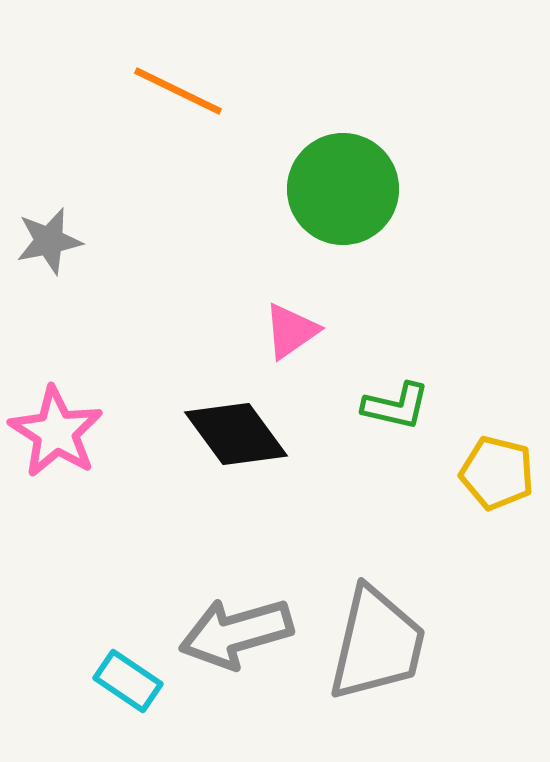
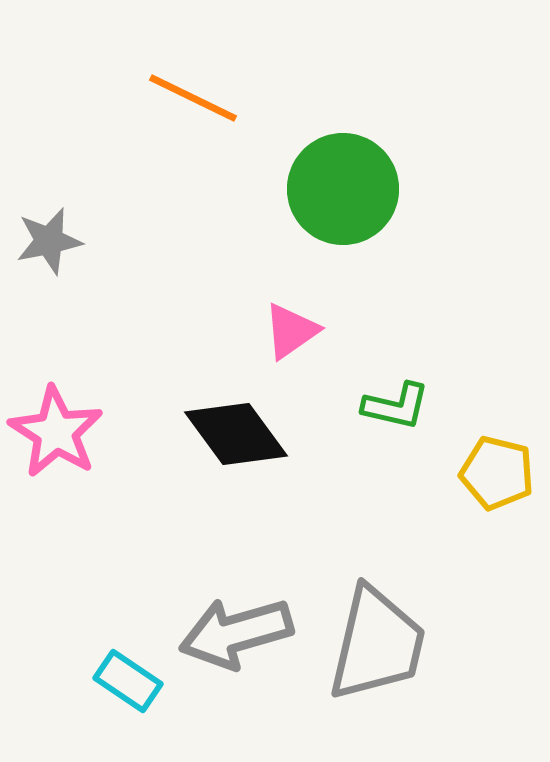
orange line: moved 15 px right, 7 px down
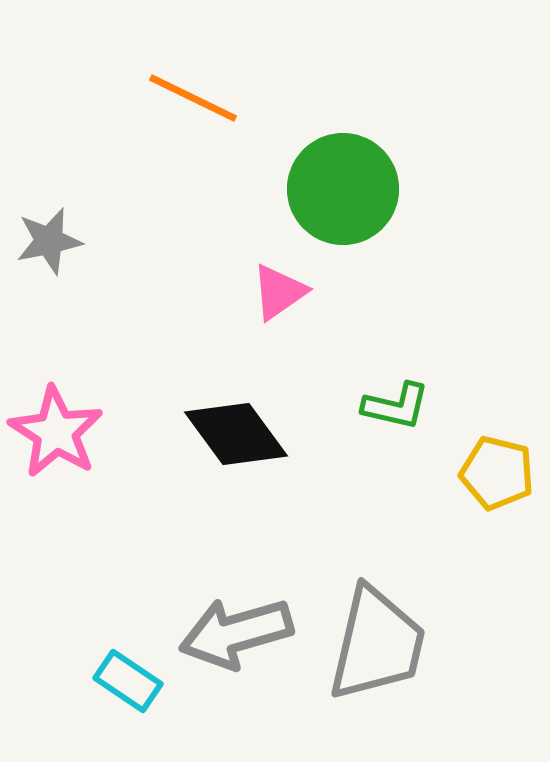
pink triangle: moved 12 px left, 39 px up
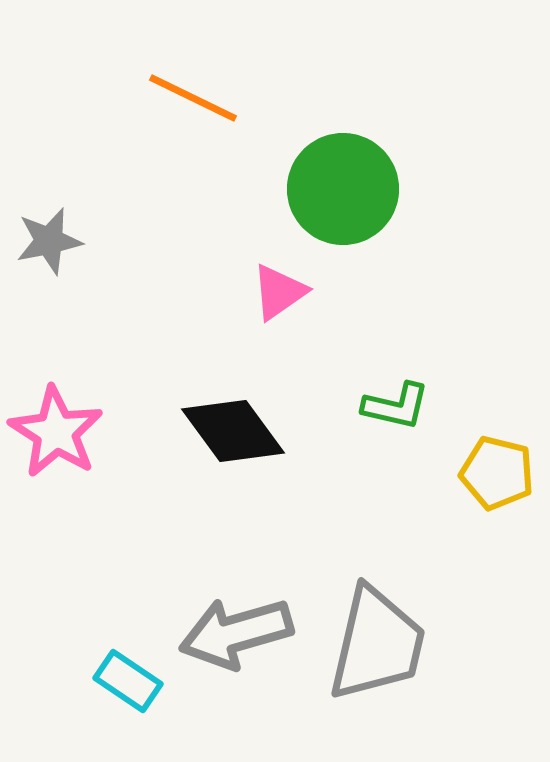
black diamond: moved 3 px left, 3 px up
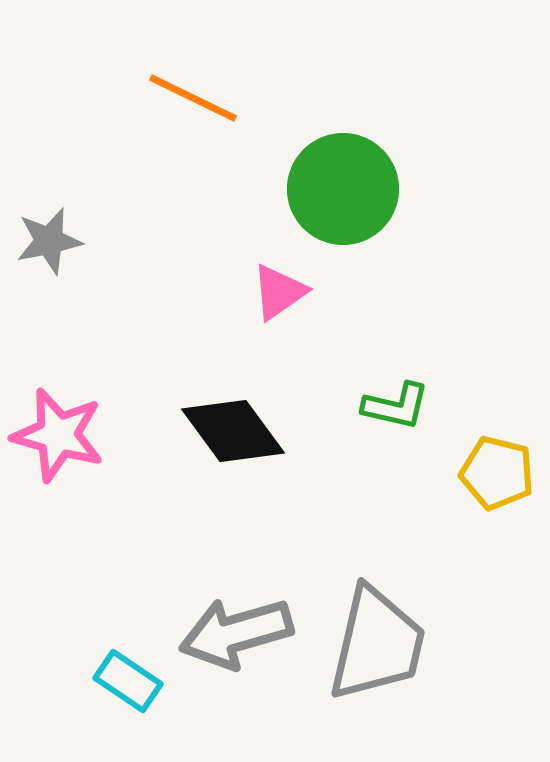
pink star: moved 2 px right, 3 px down; rotated 16 degrees counterclockwise
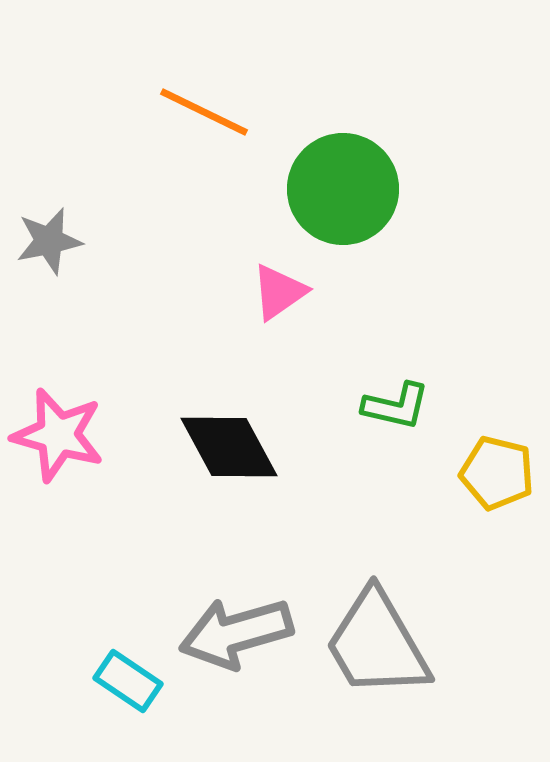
orange line: moved 11 px right, 14 px down
black diamond: moved 4 px left, 16 px down; rotated 8 degrees clockwise
gray trapezoid: rotated 137 degrees clockwise
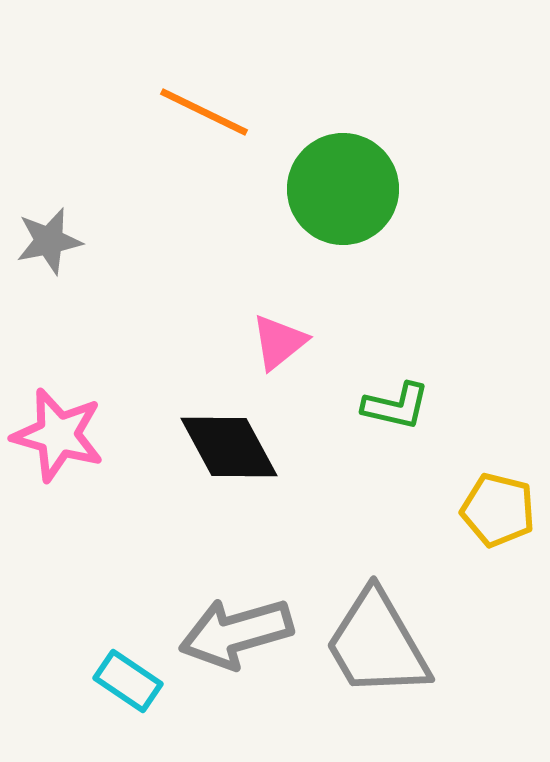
pink triangle: moved 50 px down; rotated 4 degrees counterclockwise
yellow pentagon: moved 1 px right, 37 px down
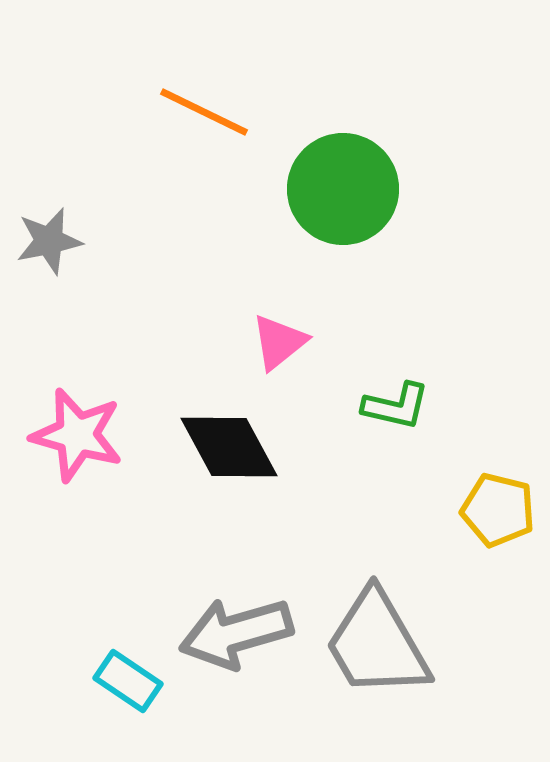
pink star: moved 19 px right
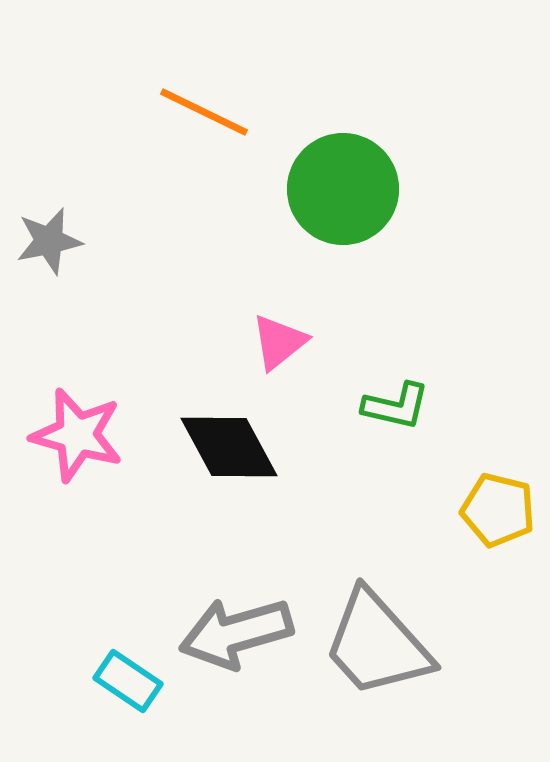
gray trapezoid: rotated 12 degrees counterclockwise
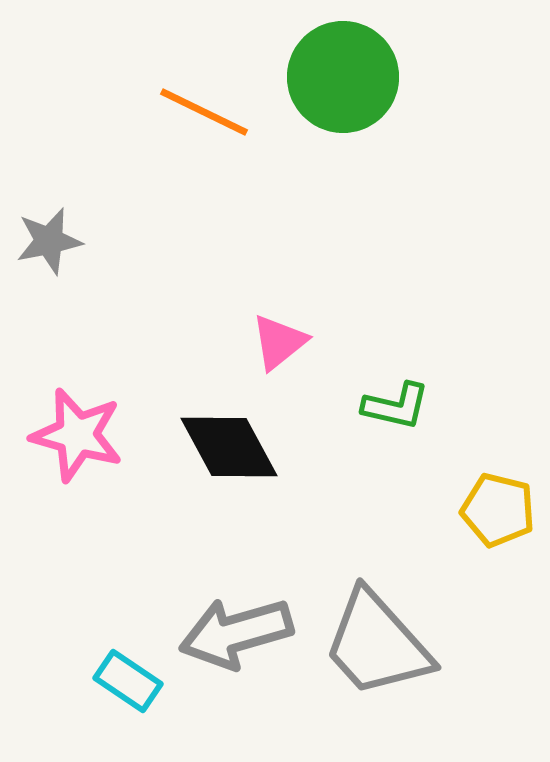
green circle: moved 112 px up
